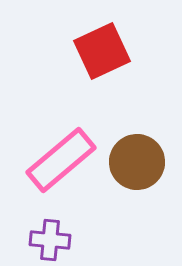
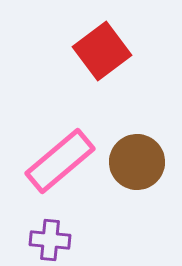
red square: rotated 12 degrees counterclockwise
pink rectangle: moved 1 px left, 1 px down
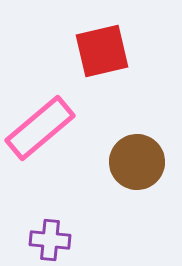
red square: rotated 24 degrees clockwise
pink rectangle: moved 20 px left, 33 px up
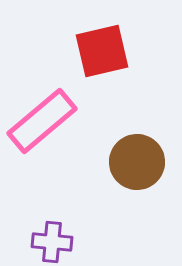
pink rectangle: moved 2 px right, 7 px up
purple cross: moved 2 px right, 2 px down
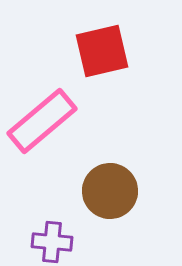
brown circle: moved 27 px left, 29 px down
